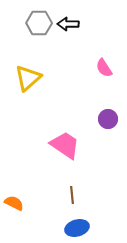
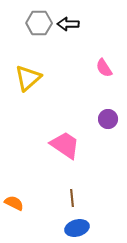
brown line: moved 3 px down
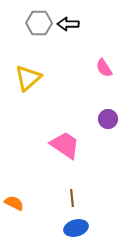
blue ellipse: moved 1 px left
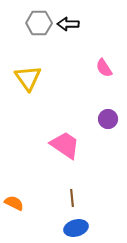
yellow triangle: rotated 24 degrees counterclockwise
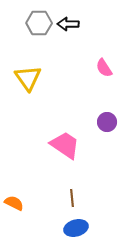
purple circle: moved 1 px left, 3 px down
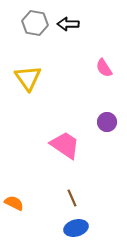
gray hexagon: moved 4 px left; rotated 10 degrees clockwise
brown line: rotated 18 degrees counterclockwise
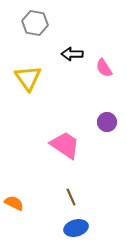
black arrow: moved 4 px right, 30 px down
brown line: moved 1 px left, 1 px up
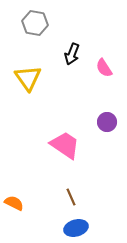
black arrow: rotated 70 degrees counterclockwise
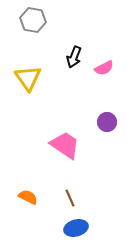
gray hexagon: moved 2 px left, 3 px up
black arrow: moved 2 px right, 3 px down
pink semicircle: rotated 84 degrees counterclockwise
brown line: moved 1 px left, 1 px down
orange semicircle: moved 14 px right, 6 px up
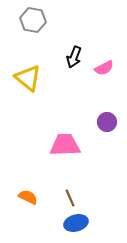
yellow triangle: rotated 16 degrees counterclockwise
pink trapezoid: rotated 36 degrees counterclockwise
blue ellipse: moved 5 px up
